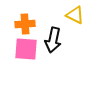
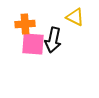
yellow triangle: moved 2 px down
pink square: moved 7 px right, 5 px up
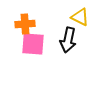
yellow triangle: moved 5 px right
black arrow: moved 15 px right
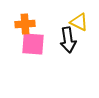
yellow triangle: moved 1 px left, 5 px down
black arrow: rotated 20 degrees counterclockwise
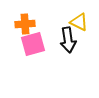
pink square: rotated 20 degrees counterclockwise
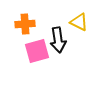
black arrow: moved 10 px left
pink square: moved 4 px right, 7 px down
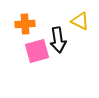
yellow triangle: moved 1 px right, 1 px up
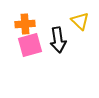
yellow triangle: rotated 18 degrees clockwise
pink square: moved 7 px left, 6 px up
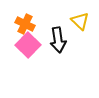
orange cross: rotated 30 degrees clockwise
pink square: moved 2 px left; rotated 30 degrees counterclockwise
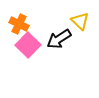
orange cross: moved 6 px left
black arrow: moved 1 px right, 1 px up; rotated 65 degrees clockwise
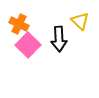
black arrow: rotated 60 degrees counterclockwise
